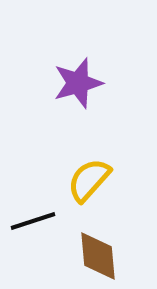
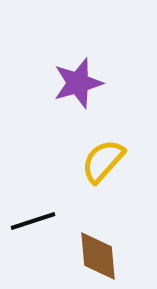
yellow semicircle: moved 14 px right, 19 px up
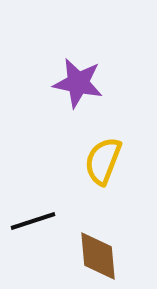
purple star: rotated 27 degrees clockwise
yellow semicircle: rotated 21 degrees counterclockwise
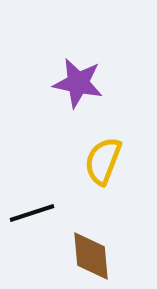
black line: moved 1 px left, 8 px up
brown diamond: moved 7 px left
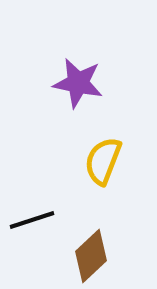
black line: moved 7 px down
brown diamond: rotated 52 degrees clockwise
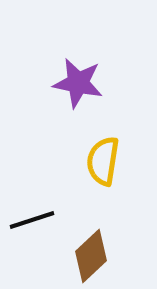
yellow semicircle: rotated 12 degrees counterclockwise
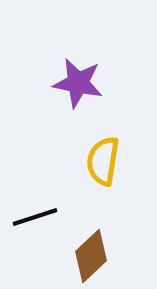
black line: moved 3 px right, 3 px up
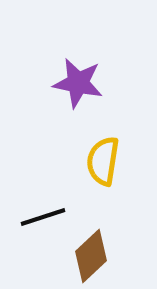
black line: moved 8 px right
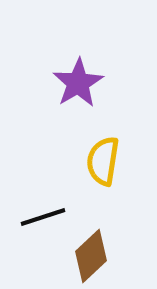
purple star: rotated 30 degrees clockwise
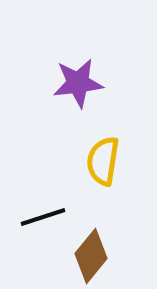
purple star: rotated 24 degrees clockwise
brown diamond: rotated 8 degrees counterclockwise
